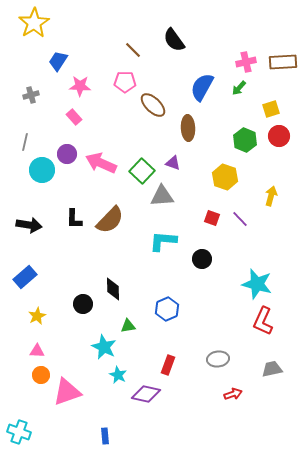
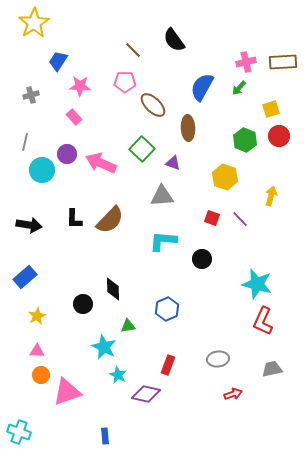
green square at (142, 171): moved 22 px up
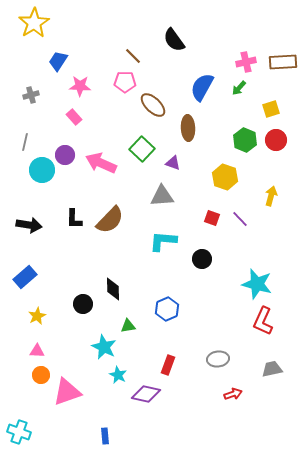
brown line at (133, 50): moved 6 px down
red circle at (279, 136): moved 3 px left, 4 px down
purple circle at (67, 154): moved 2 px left, 1 px down
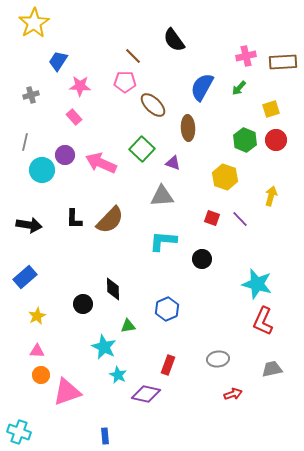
pink cross at (246, 62): moved 6 px up
